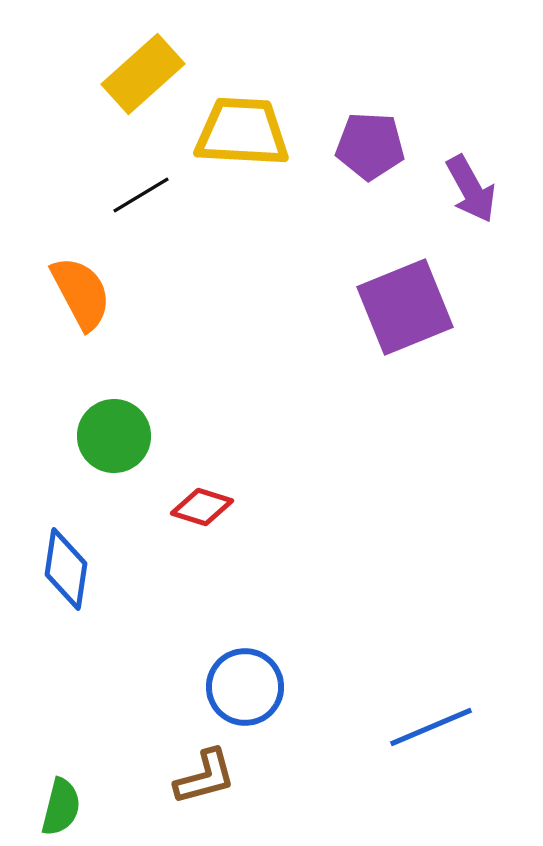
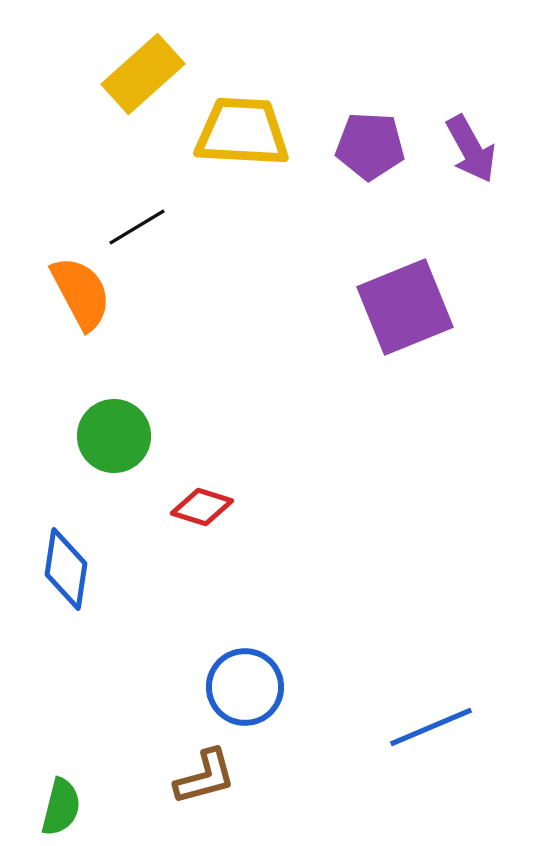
purple arrow: moved 40 px up
black line: moved 4 px left, 32 px down
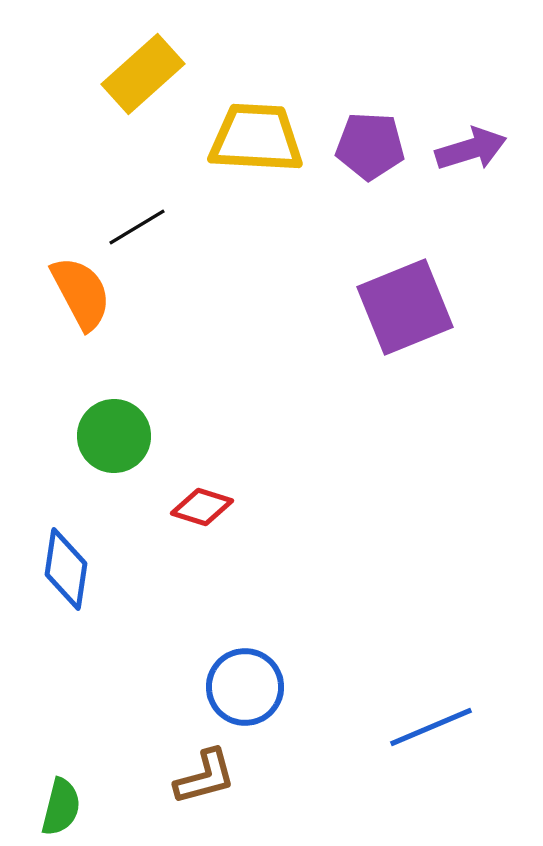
yellow trapezoid: moved 14 px right, 6 px down
purple arrow: rotated 78 degrees counterclockwise
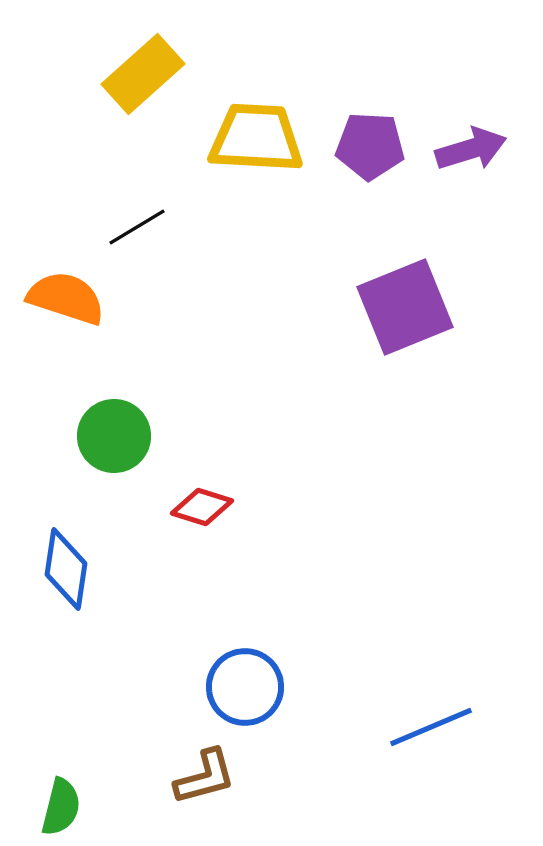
orange semicircle: moved 15 px left, 5 px down; rotated 44 degrees counterclockwise
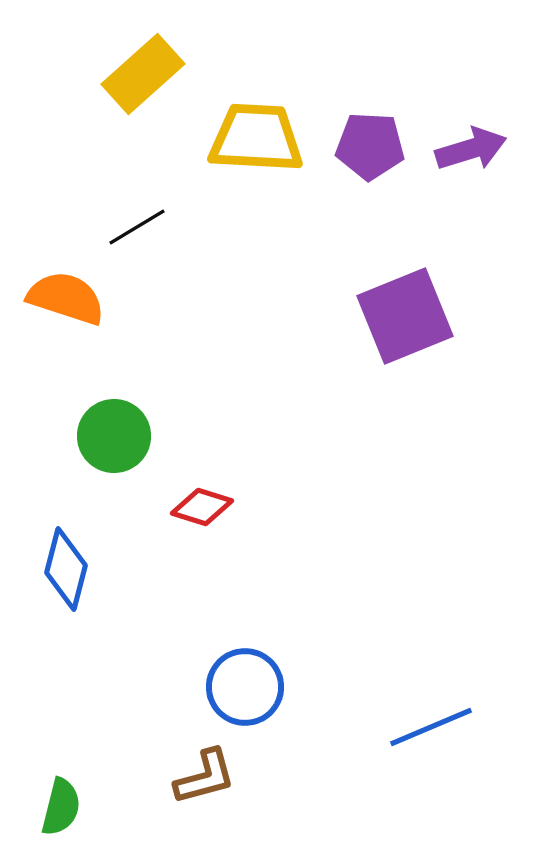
purple square: moved 9 px down
blue diamond: rotated 6 degrees clockwise
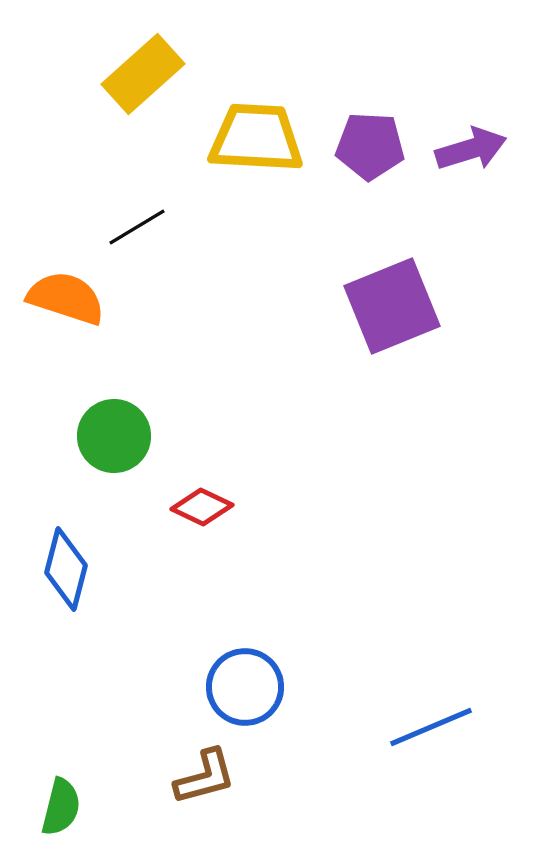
purple square: moved 13 px left, 10 px up
red diamond: rotated 8 degrees clockwise
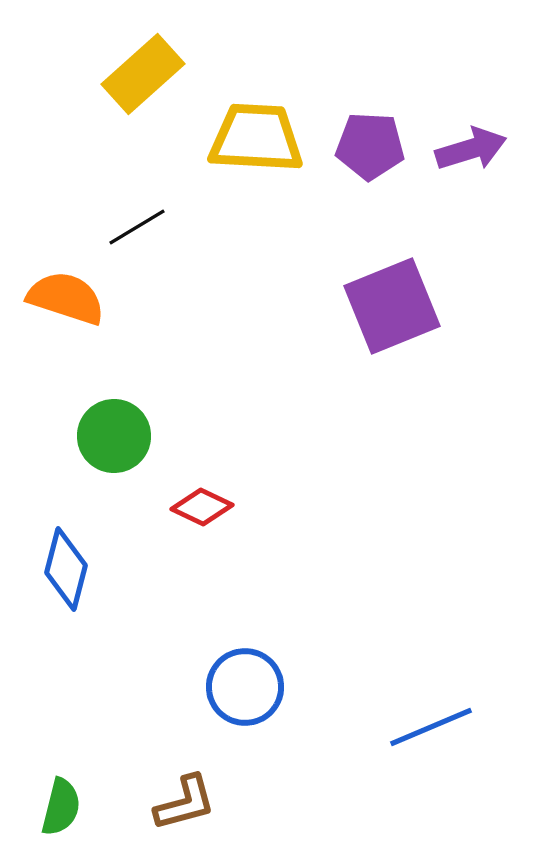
brown L-shape: moved 20 px left, 26 px down
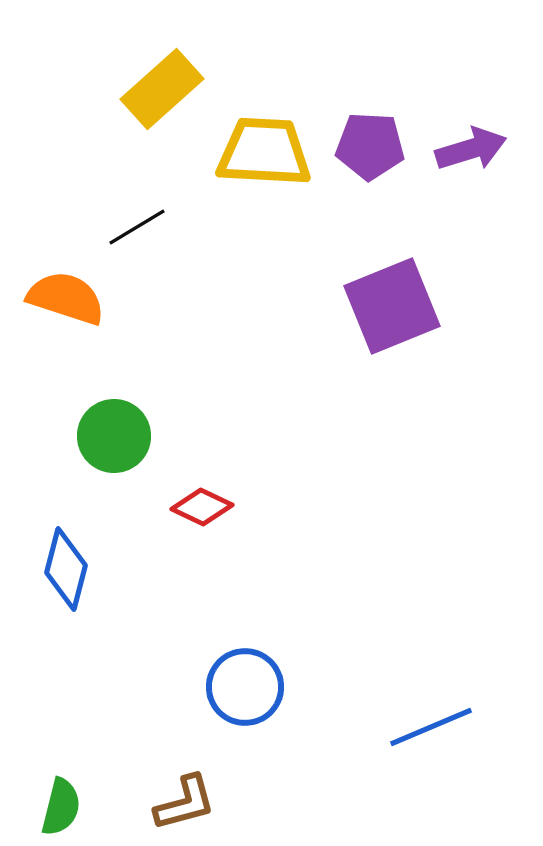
yellow rectangle: moved 19 px right, 15 px down
yellow trapezoid: moved 8 px right, 14 px down
